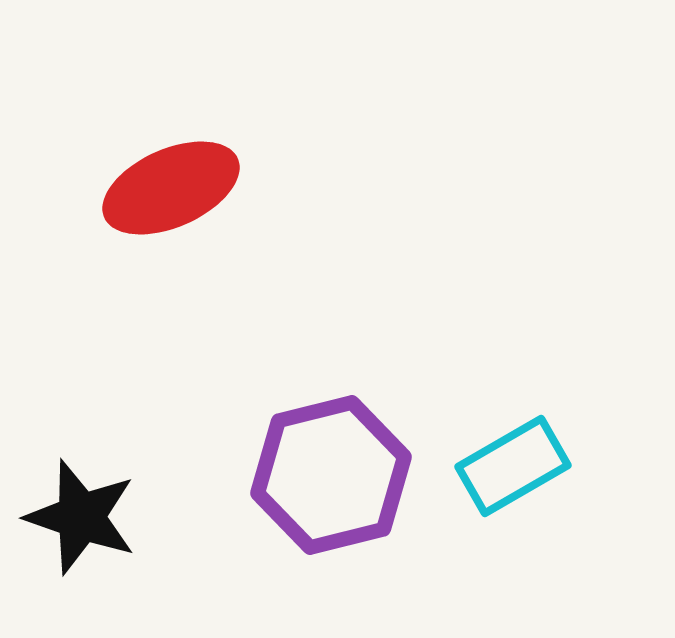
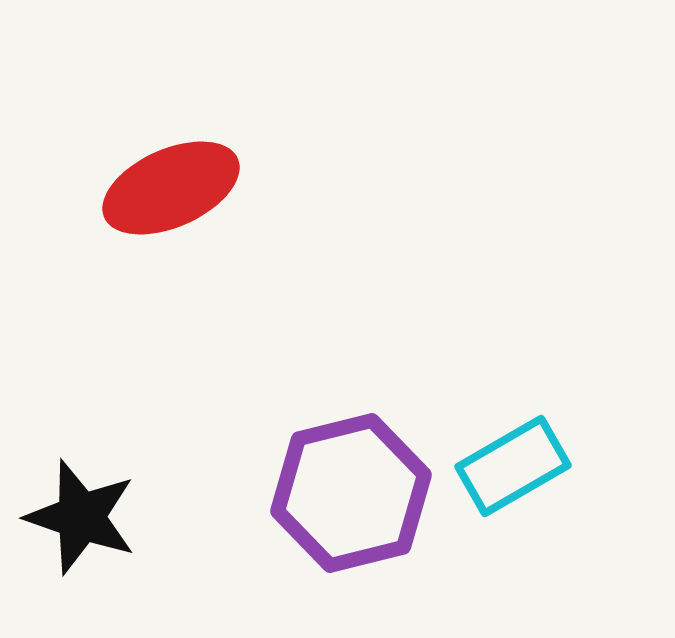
purple hexagon: moved 20 px right, 18 px down
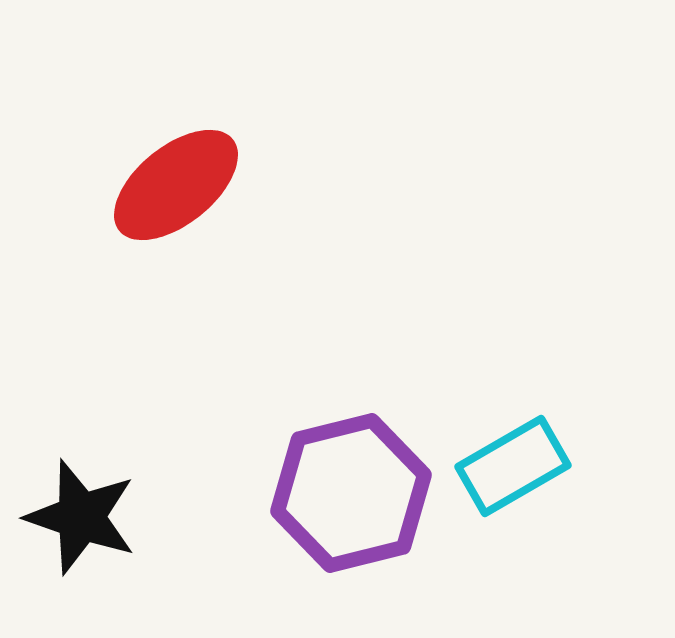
red ellipse: moved 5 px right, 3 px up; rotated 15 degrees counterclockwise
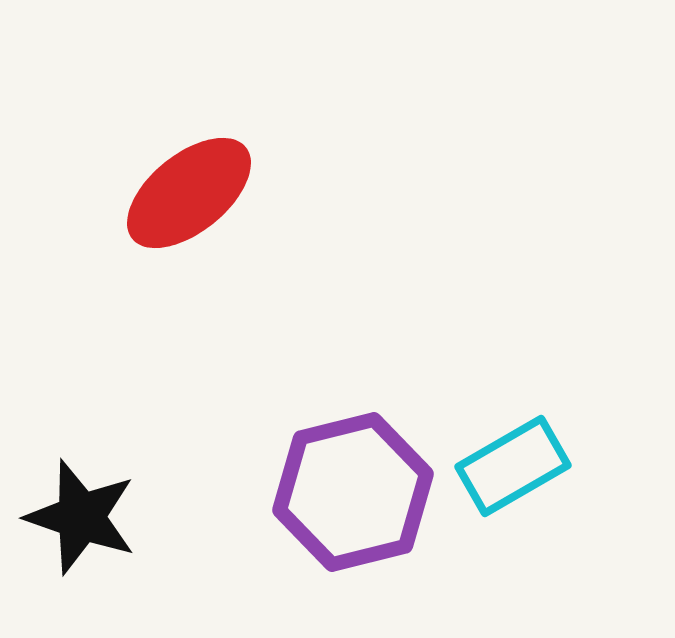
red ellipse: moved 13 px right, 8 px down
purple hexagon: moved 2 px right, 1 px up
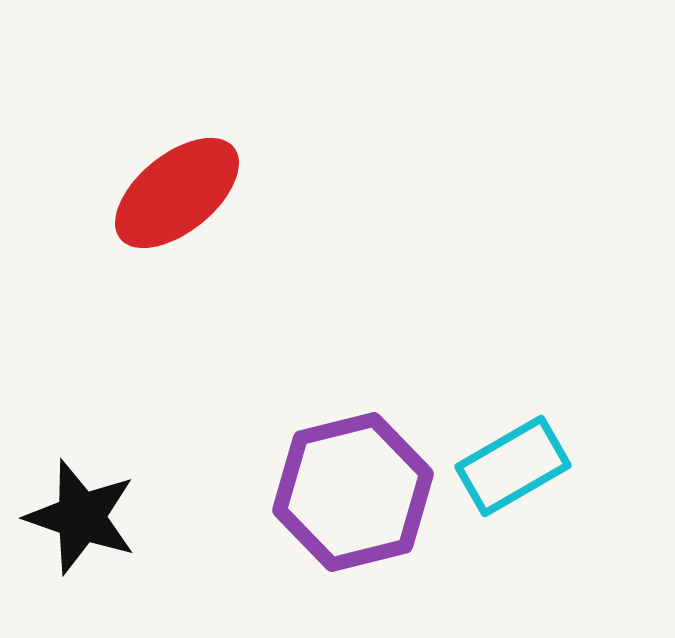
red ellipse: moved 12 px left
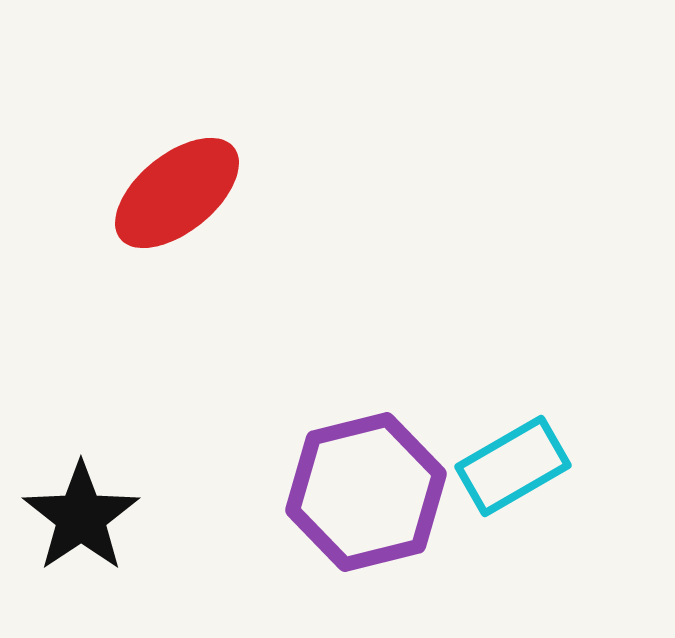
purple hexagon: moved 13 px right
black star: rotated 19 degrees clockwise
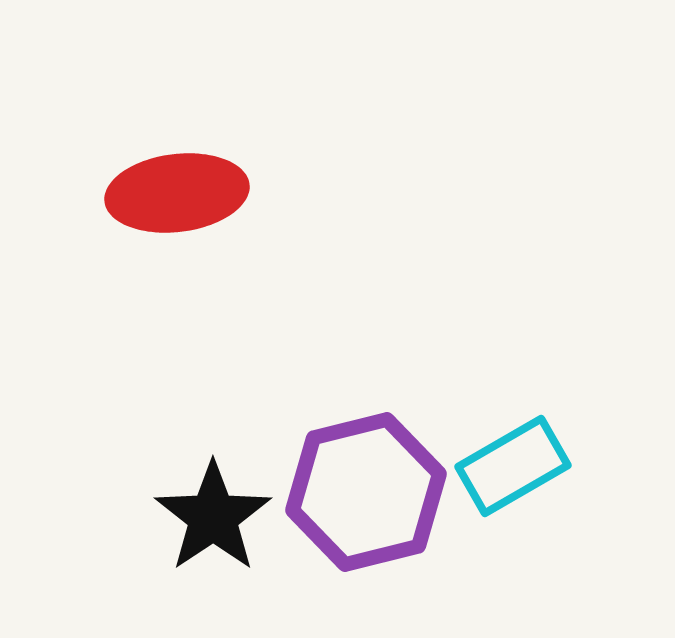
red ellipse: rotated 32 degrees clockwise
black star: moved 132 px right
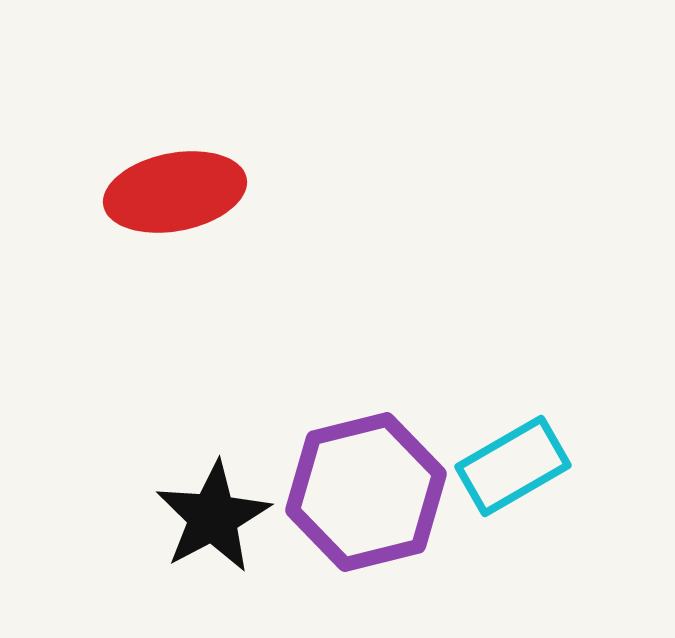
red ellipse: moved 2 px left, 1 px up; rotated 4 degrees counterclockwise
black star: rotated 6 degrees clockwise
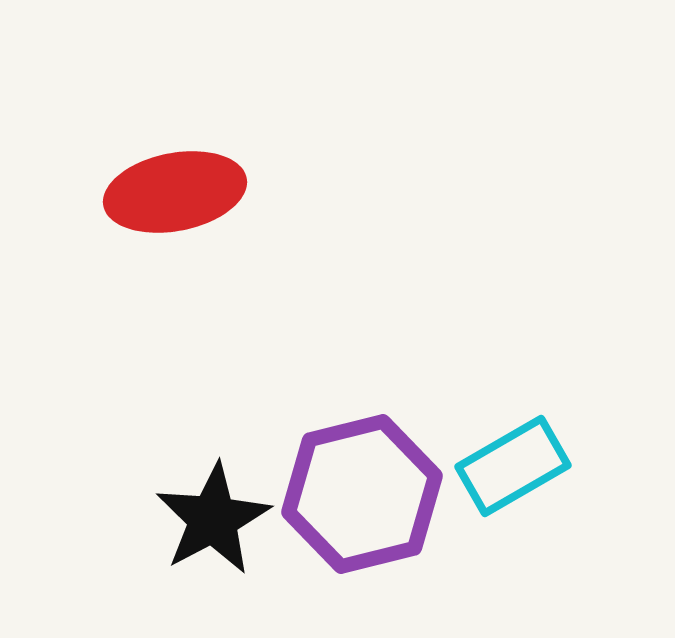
purple hexagon: moved 4 px left, 2 px down
black star: moved 2 px down
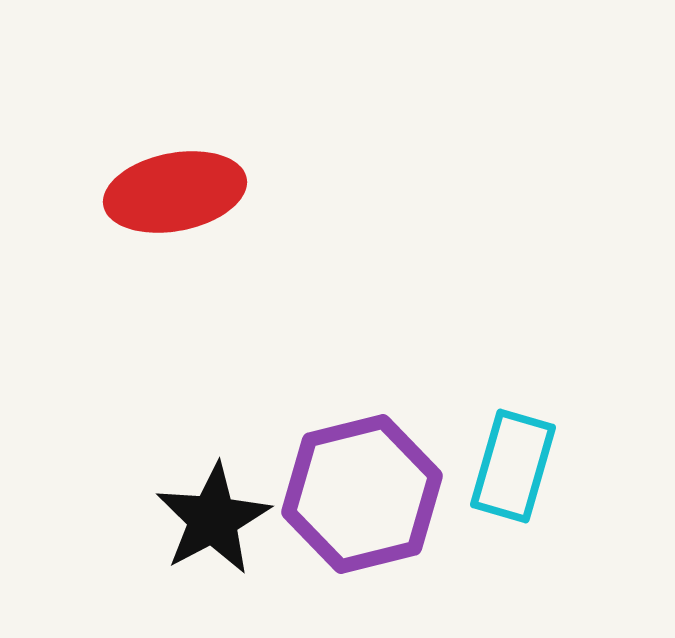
cyan rectangle: rotated 44 degrees counterclockwise
